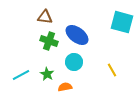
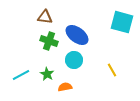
cyan circle: moved 2 px up
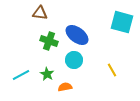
brown triangle: moved 5 px left, 4 px up
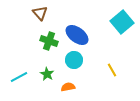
brown triangle: rotated 42 degrees clockwise
cyan square: rotated 35 degrees clockwise
cyan line: moved 2 px left, 2 px down
orange semicircle: moved 3 px right
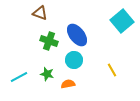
brown triangle: rotated 28 degrees counterclockwise
cyan square: moved 1 px up
blue ellipse: rotated 15 degrees clockwise
green star: rotated 16 degrees counterclockwise
orange semicircle: moved 3 px up
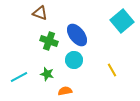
orange semicircle: moved 3 px left, 7 px down
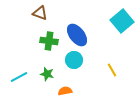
green cross: rotated 12 degrees counterclockwise
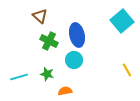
brown triangle: moved 3 px down; rotated 21 degrees clockwise
blue ellipse: rotated 25 degrees clockwise
green cross: rotated 18 degrees clockwise
yellow line: moved 15 px right
cyan line: rotated 12 degrees clockwise
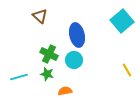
green cross: moved 13 px down
